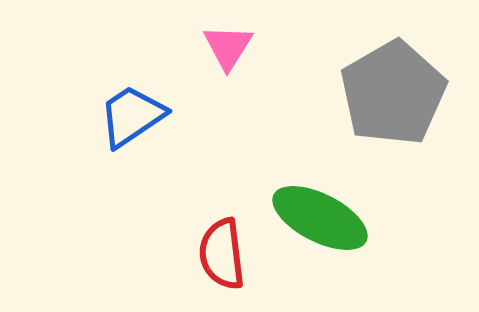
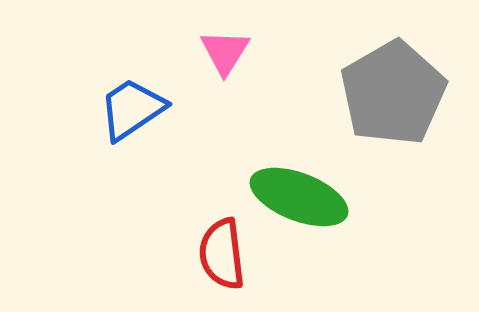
pink triangle: moved 3 px left, 5 px down
blue trapezoid: moved 7 px up
green ellipse: moved 21 px left, 21 px up; rotated 6 degrees counterclockwise
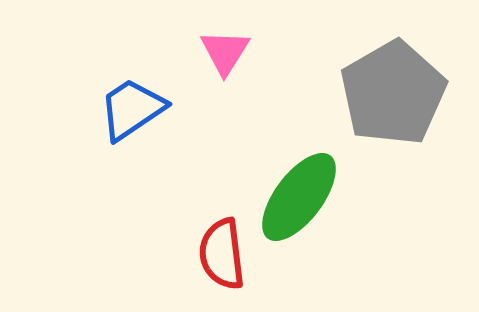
green ellipse: rotated 74 degrees counterclockwise
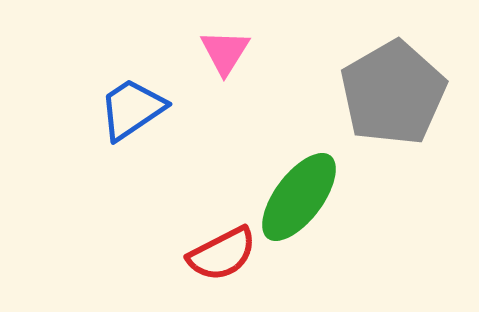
red semicircle: rotated 110 degrees counterclockwise
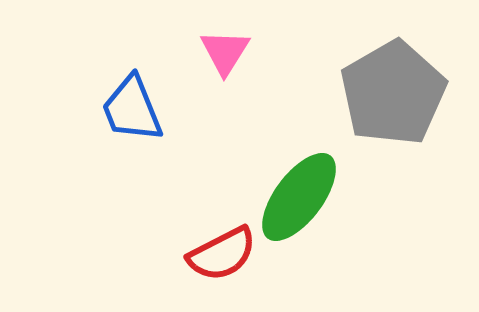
blue trapezoid: rotated 78 degrees counterclockwise
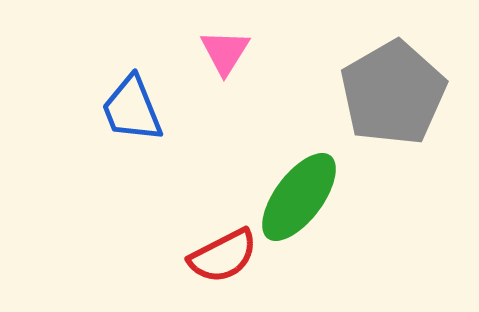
red semicircle: moved 1 px right, 2 px down
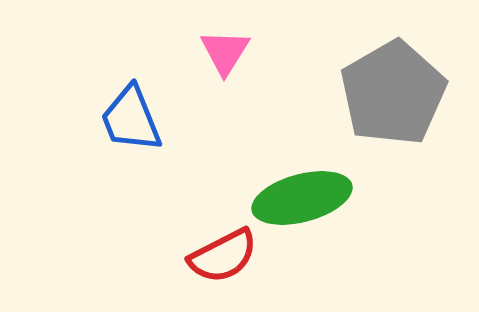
blue trapezoid: moved 1 px left, 10 px down
green ellipse: moved 3 px right, 1 px down; rotated 38 degrees clockwise
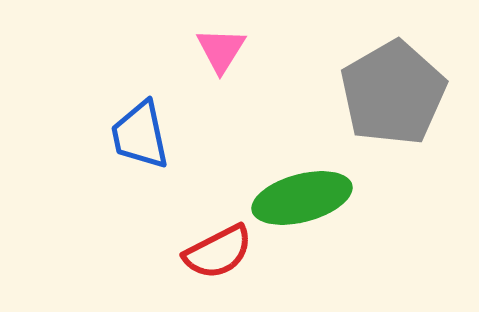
pink triangle: moved 4 px left, 2 px up
blue trapezoid: moved 9 px right, 16 px down; rotated 10 degrees clockwise
red semicircle: moved 5 px left, 4 px up
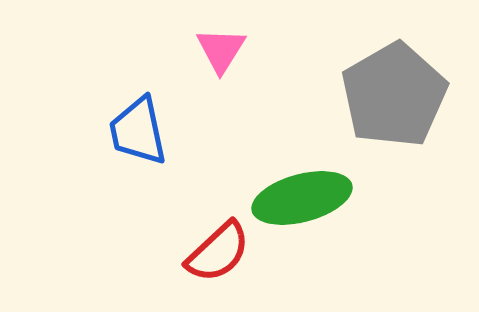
gray pentagon: moved 1 px right, 2 px down
blue trapezoid: moved 2 px left, 4 px up
red semicircle: rotated 16 degrees counterclockwise
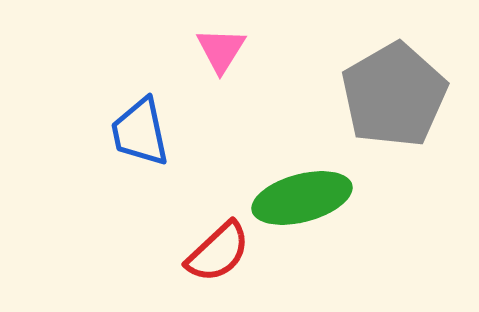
blue trapezoid: moved 2 px right, 1 px down
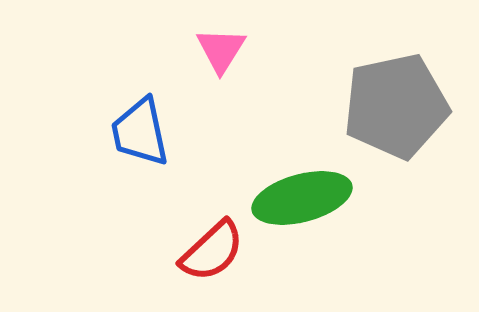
gray pentagon: moved 2 px right, 11 px down; rotated 18 degrees clockwise
red semicircle: moved 6 px left, 1 px up
